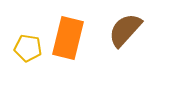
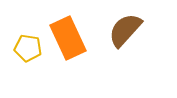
orange rectangle: rotated 39 degrees counterclockwise
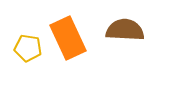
brown semicircle: rotated 51 degrees clockwise
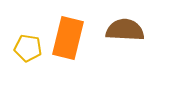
orange rectangle: rotated 39 degrees clockwise
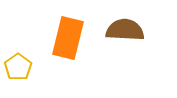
yellow pentagon: moved 10 px left, 19 px down; rotated 28 degrees clockwise
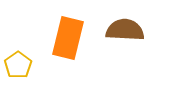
yellow pentagon: moved 2 px up
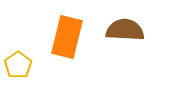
orange rectangle: moved 1 px left, 1 px up
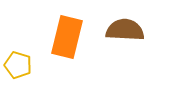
yellow pentagon: rotated 20 degrees counterclockwise
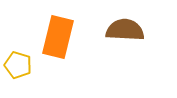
orange rectangle: moved 9 px left
